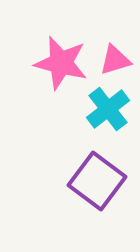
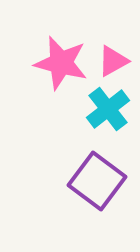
pink triangle: moved 2 px left, 1 px down; rotated 12 degrees counterclockwise
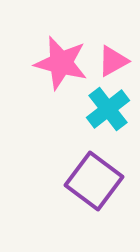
purple square: moved 3 px left
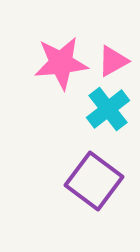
pink star: rotated 20 degrees counterclockwise
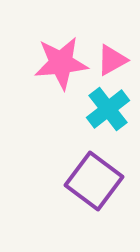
pink triangle: moved 1 px left, 1 px up
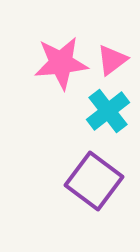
pink triangle: rotated 8 degrees counterclockwise
cyan cross: moved 2 px down
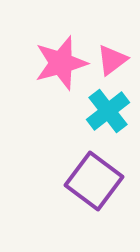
pink star: rotated 10 degrees counterclockwise
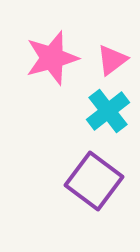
pink star: moved 9 px left, 5 px up
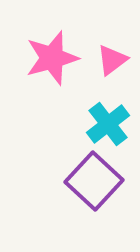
cyan cross: moved 13 px down
purple square: rotated 6 degrees clockwise
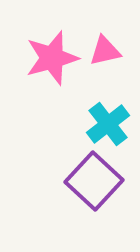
pink triangle: moved 7 px left, 9 px up; rotated 24 degrees clockwise
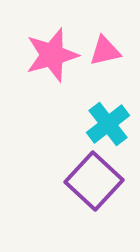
pink star: moved 3 px up
